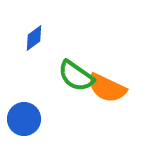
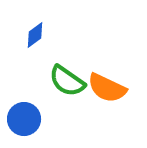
blue diamond: moved 1 px right, 3 px up
green semicircle: moved 9 px left, 5 px down
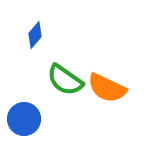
blue diamond: rotated 12 degrees counterclockwise
green semicircle: moved 2 px left, 1 px up
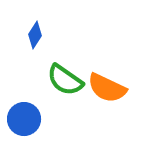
blue diamond: rotated 8 degrees counterclockwise
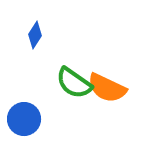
green semicircle: moved 9 px right, 3 px down
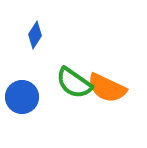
blue circle: moved 2 px left, 22 px up
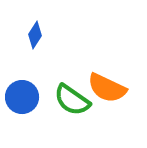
green semicircle: moved 2 px left, 17 px down
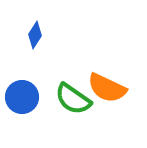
green semicircle: moved 1 px right, 1 px up
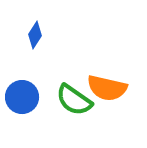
orange semicircle: rotated 12 degrees counterclockwise
green semicircle: moved 1 px right, 1 px down
